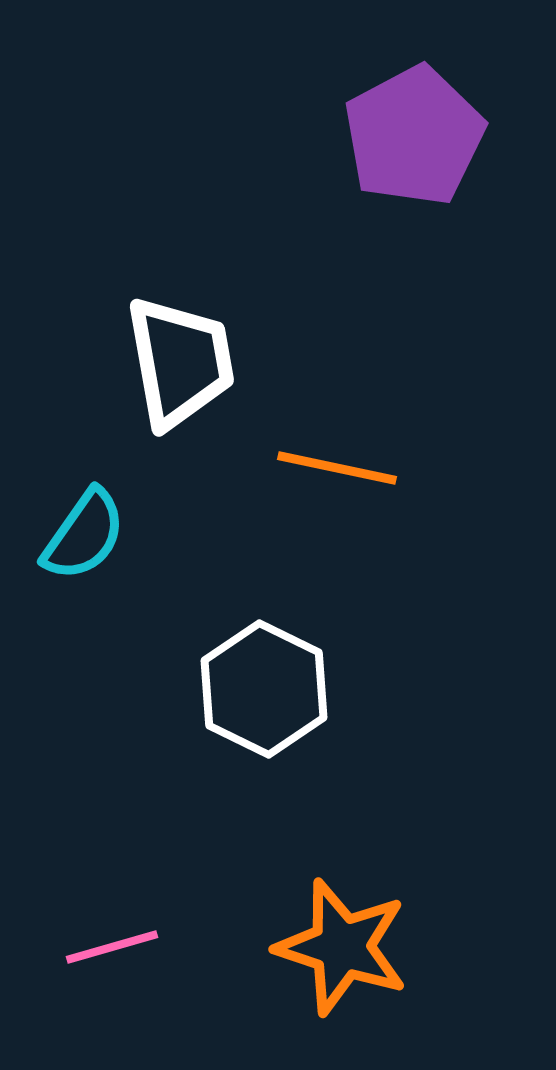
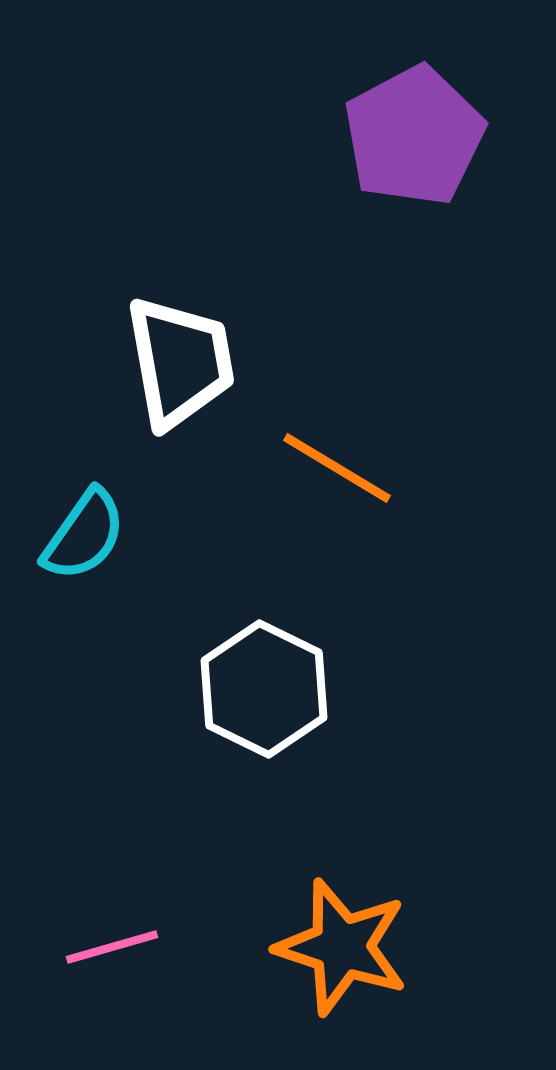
orange line: rotated 19 degrees clockwise
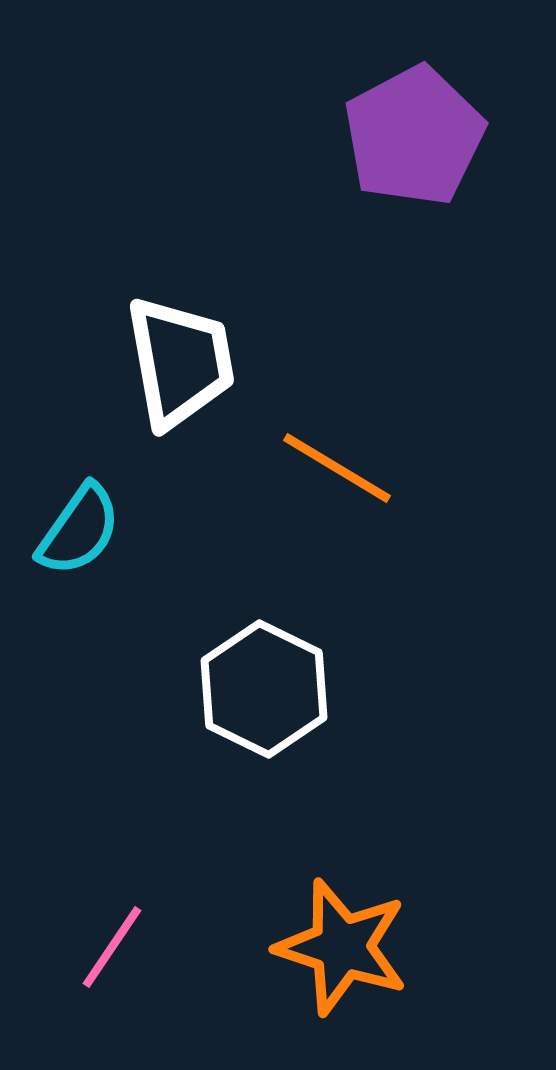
cyan semicircle: moved 5 px left, 5 px up
pink line: rotated 40 degrees counterclockwise
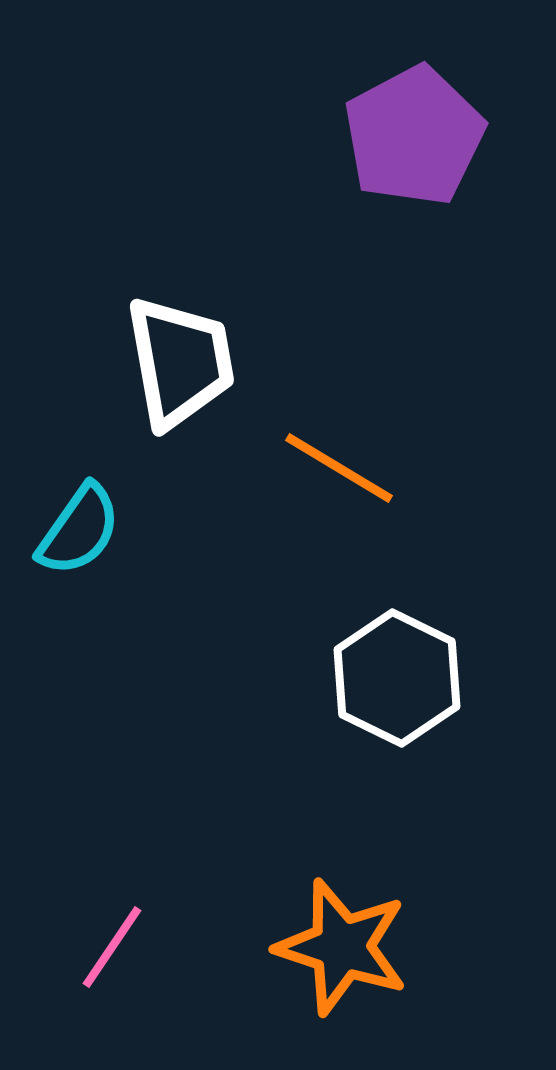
orange line: moved 2 px right
white hexagon: moved 133 px right, 11 px up
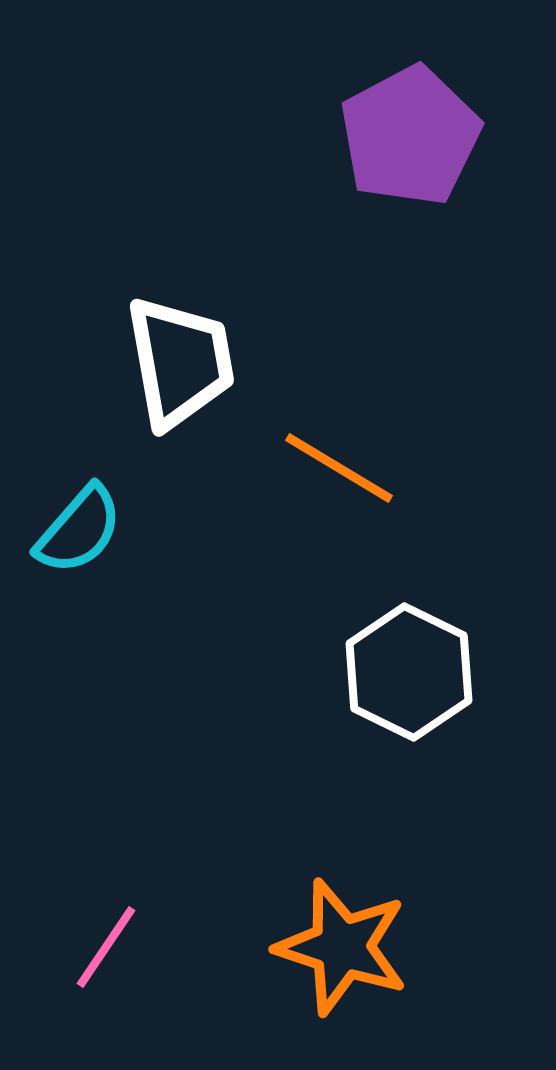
purple pentagon: moved 4 px left
cyan semicircle: rotated 6 degrees clockwise
white hexagon: moved 12 px right, 6 px up
pink line: moved 6 px left
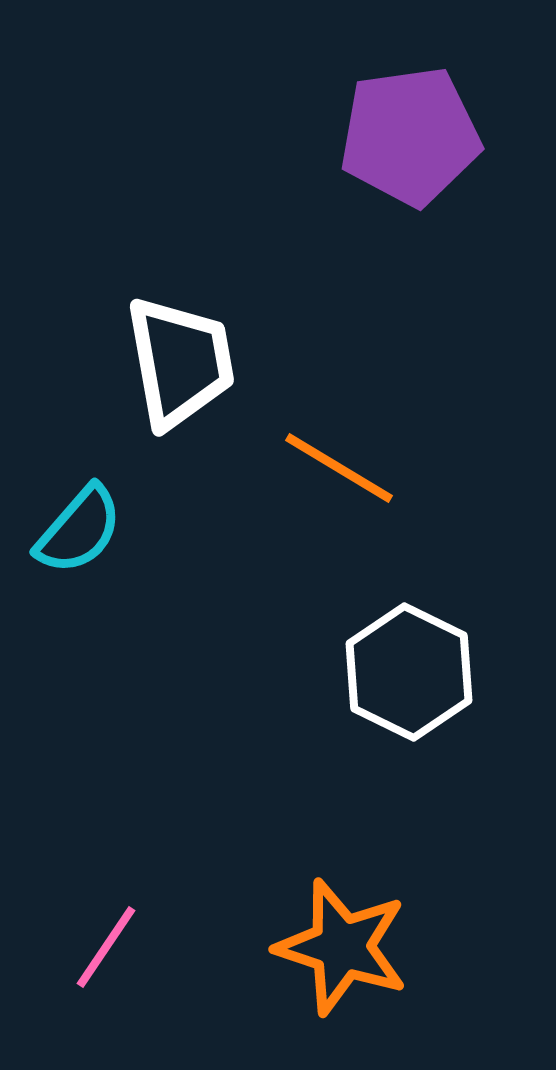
purple pentagon: rotated 20 degrees clockwise
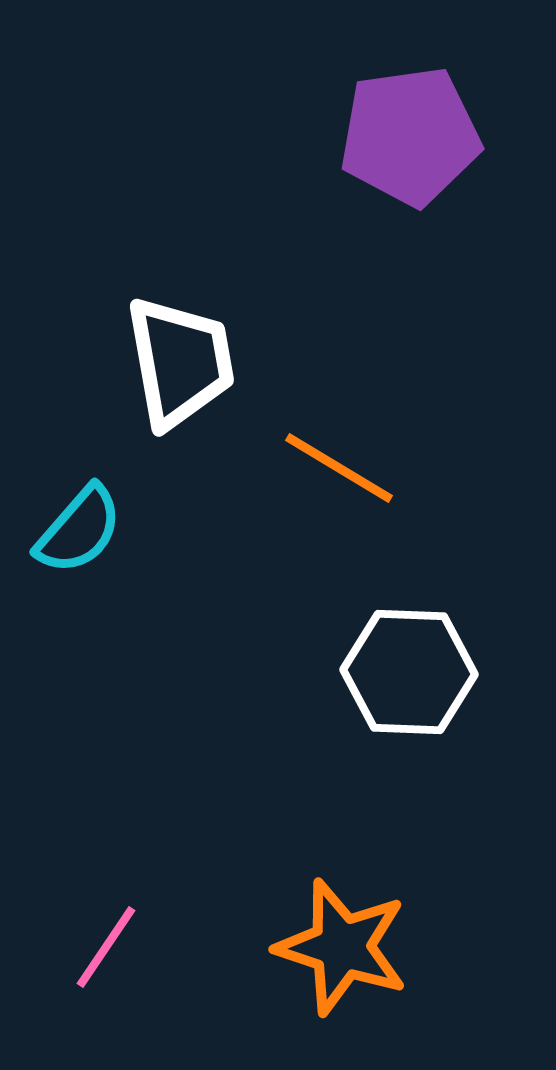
white hexagon: rotated 24 degrees counterclockwise
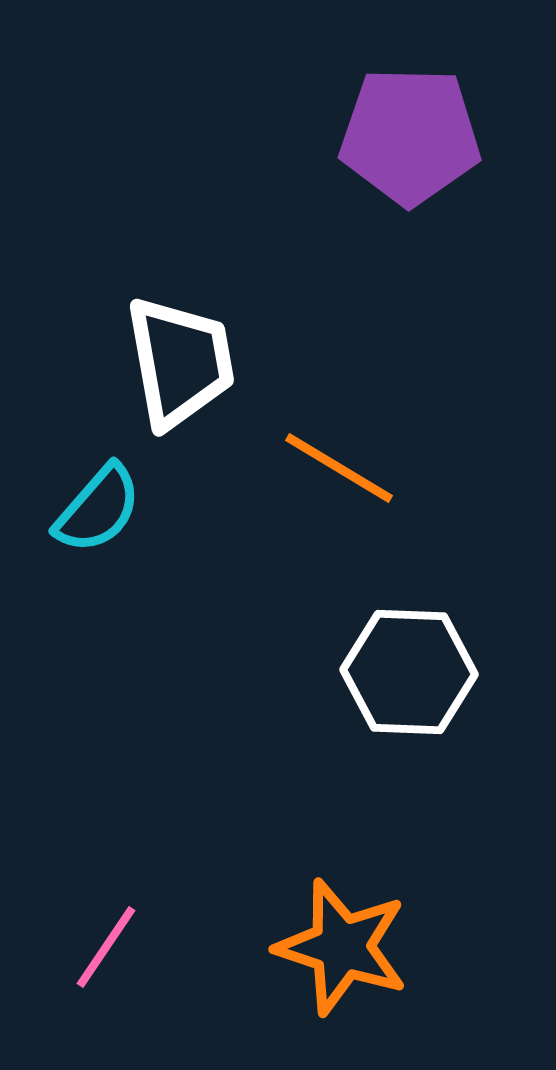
purple pentagon: rotated 9 degrees clockwise
cyan semicircle: moved 19 px right, 21 px up
